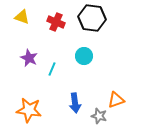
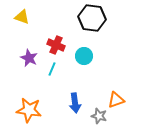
red cross: moved 23 px down
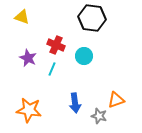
purple star: moved 1 px left
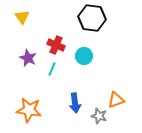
yellow triangle: rotated 35 degrees clockwise
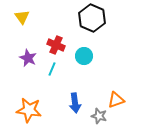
black hexagon: rotated 16 degrees clockwise
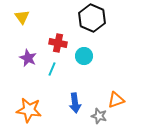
red cross: moved 2 px right, 2 px up; rotated 12 degrees counterclockwise
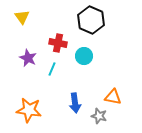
black hexagon: moved 1 px left, 2 px down
orange triangle: moved 3 px left, 3 px up; rotated 30 degrees clockwise
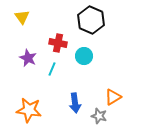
orange triangle: rotated 42 degrees counterclockwise
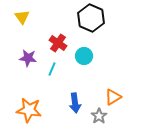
black hexagon: moved 2 px up
red cross: rotated 24 degrees clockwise
purple star: rotated 18 degrees counterclockwise
gray star: rotated 21 degrees clockwise
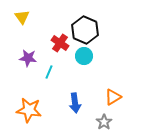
black hexagon: moved 6 px left, 12 px down
red cross: moved 2 px right
cyan line: moved 3 px left, 3 px down
gray star: moved 5 px right, 6 px down
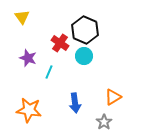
purple star: rotated 12 degrees clockwise
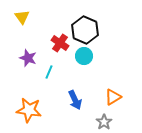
blue arrow: moved 3 px up; rotated 18 degrees counterclockwise
